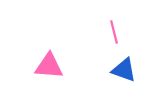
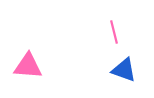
pink triangle: moved 21 px left
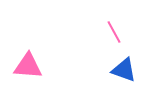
pink line: rotated 15 degrees counterclockwise
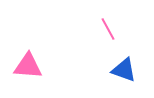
pink line: moved 6 px left, 3 px up
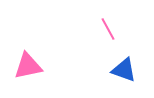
pink triangle: rotated 16 degrees counterclockwise
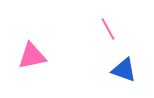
pink triangle: moved 4 px right, 10 px up
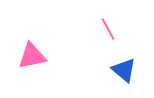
blue triangle: rotated 20 degrees clockwise
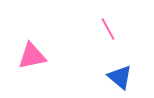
blue triangle: moved 4 px left, 7 px down
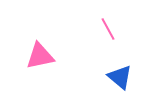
pink triangle: moved 8 px right
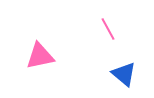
blue triangle: moved 4 px right, 3 px up
